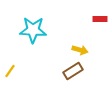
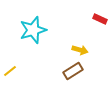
red rectangle: rotated 24 degrees clockwise
cyan star: rotated 20 degrees counterclockwise
yellow line: rotated 16 degrees clockwise
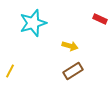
cyan star: moved 7 px up
yellow arrow: moved 10 px left, 4 px up
yellow line: rotated 24 degrees counterclockwise
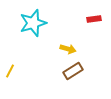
red rectangle: moved 6 px left; rotated 32 degrees counterclockwise
yellow arrow: moved 2 px left, 3 px down
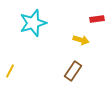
red rectangle: moved 3 px right
yellow arrow: moved 13 px right, 9 px up
brown rectangle: rotated 24 degrees counterclockwise
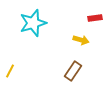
red rectangle: moved 2 px left, 1 px up
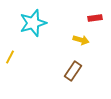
yellow line: moved 14 px up
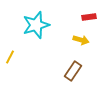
red rectangle: moved 6 px left, 1 px up
cyan star: moved 3 px right, 2 px down
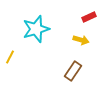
red rectangle: rotated 16 degrees counterclockwise
cyan star: moved 4 px down
